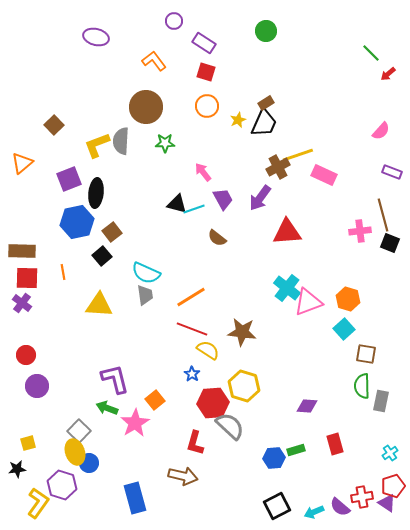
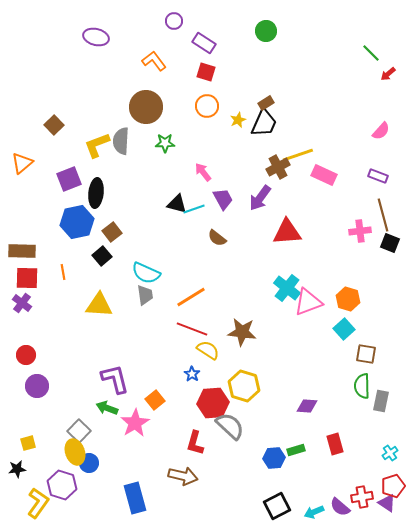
purple rectangle at (392, 172): moved 14 px left, 4 px down
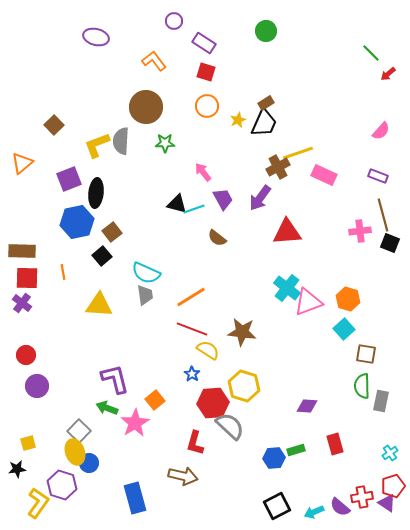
yellow line at (298, 155): moved 2 px up
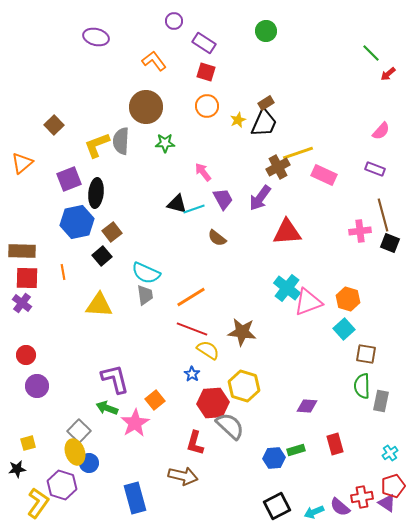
purple rectangle at (378, 176): moved 3 px left, 7 px up
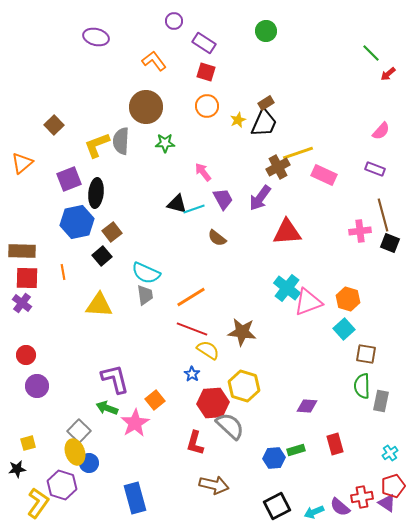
brown arrow at (183, 476): moved 31 px right, 9 px down
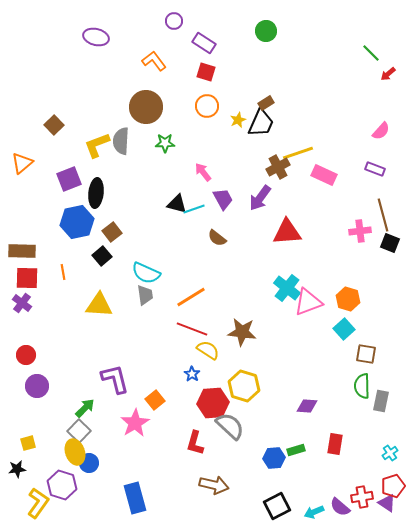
black trapezoid at (264, 123): moved 3 px left
green arrow at (107, 408): moved 22 px left; rotated 115 degrees clockwise
red rectangle at (335, 444): rotated 25 degrees clockwise
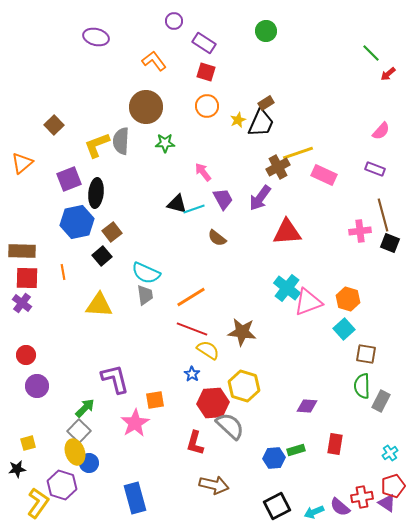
orange square at (155, 400): rotated 30 degrees clockwise
gray rectangle at (381, 401): rotated 15 degrees clockwise
